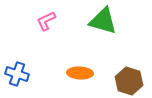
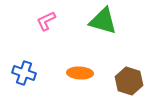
blue cross: moved 7 px right, 1 px up
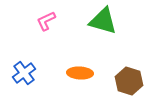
blue cross: rotated 35 degrees clockwise
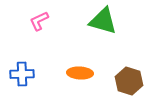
pink L-shape: moved 7 px left
blue cross: moved 2 px left, 1 px down; rotated 35 degrees clockwise
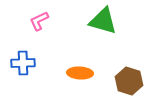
blue cross: moved 1 px right, 11 px up
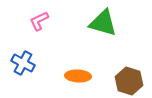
green triangle: moved 2 px down
blue cross: rotated 30 degrees clockwise
orange ellipse: moved 2 px left, 3 px down
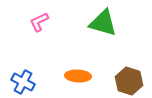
pink L-shape: moved 1 px down
blue cross: moved 19 px down
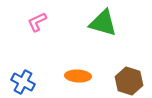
pink L-shape: moved 2 px left
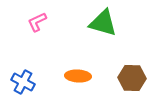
brown hexagon: moved 3 px right, 3 px up; rotated 16 degrees counterclockwise
